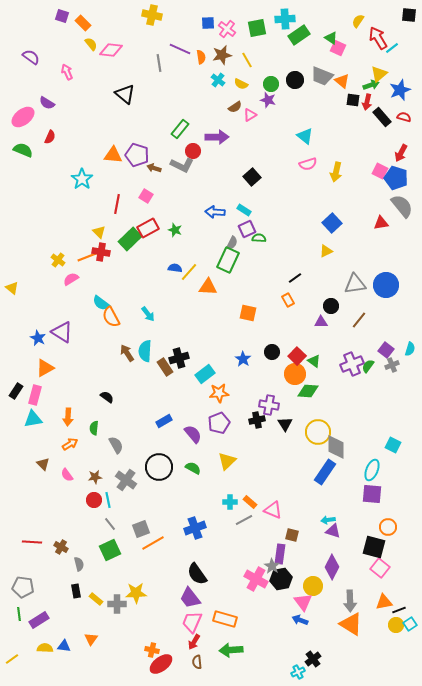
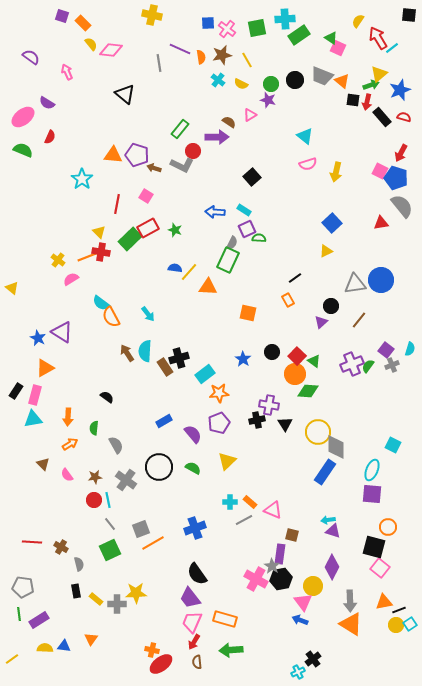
brown semicircle at (235, 107): moved 6 px left, 15 px down; rotated 112 degrees counterclockwise
blue circle at (386, 285): moved 5 px left, 5 px up
purple triangle at (321, 322): rotated 40 degrees counterclockwise
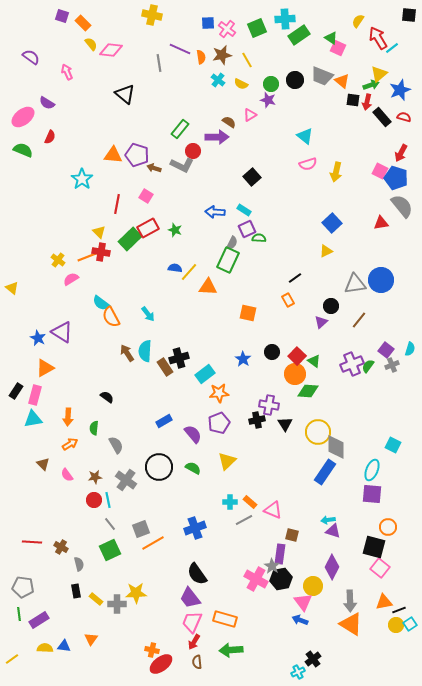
green square at (257, 28): rotated 12 degrees counterclockwise
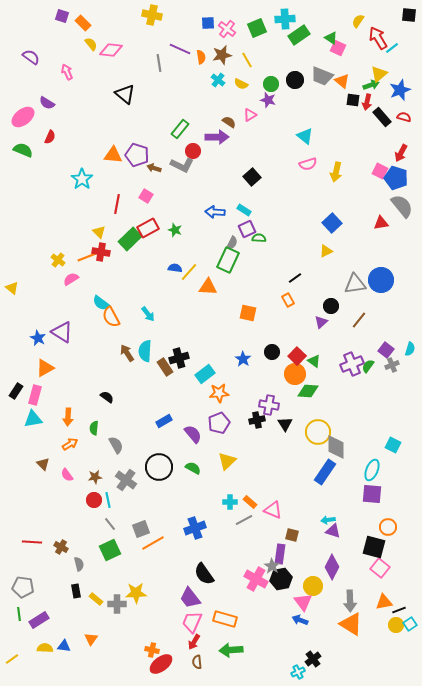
black semicircle at (197, 574): moved 7 px right
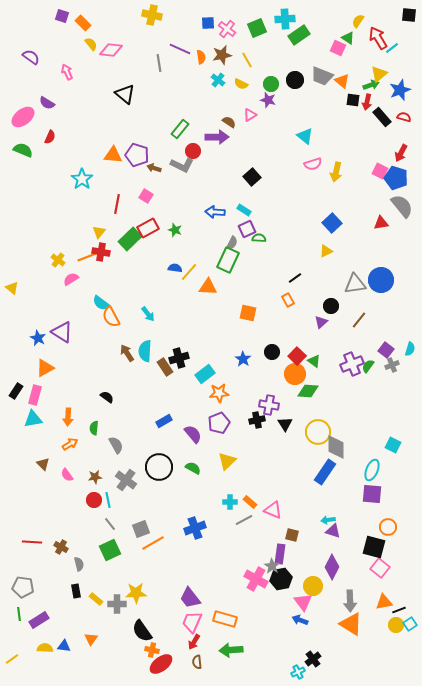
green triangle at (331, 38): moved 17 px right
pink semicircle at (308, 164): moved 5 px right
yellow triangle at (99, 232): rotated 24 degrees clockwise
black semicircle at (204, 574): moved 62 px left, 57 px down
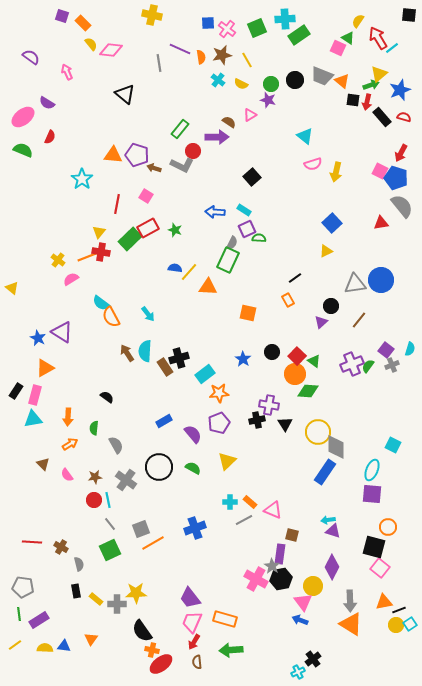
yellow line at (12, 659): moved 3 px right, 14 px up
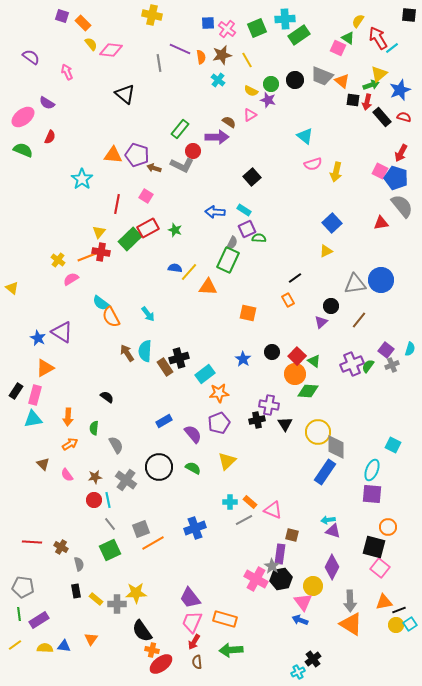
yellow semicircle at (241, 84): moved 10 px right, 7 px down
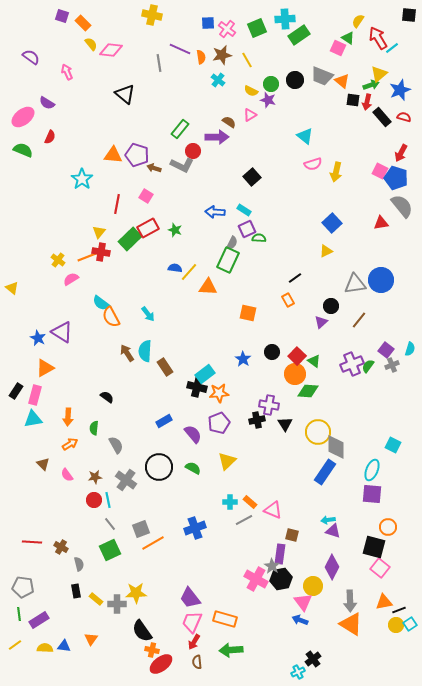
black cross at (179, 358): moved 18 px right, 29 px down; rotated 30 degrees clockwise
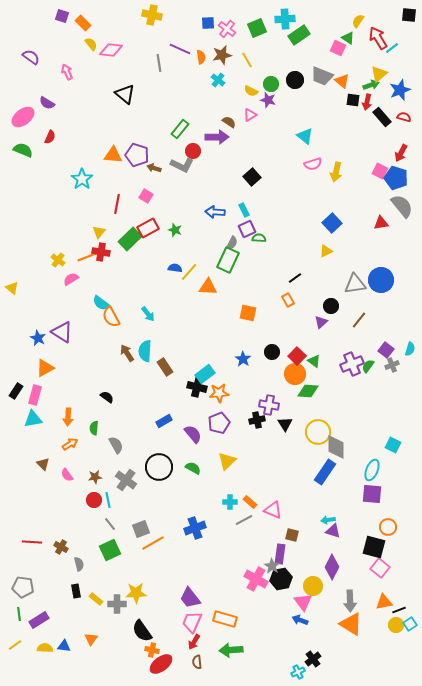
cyan rectangle at (244, 210): rotated 32 degrees clockwise
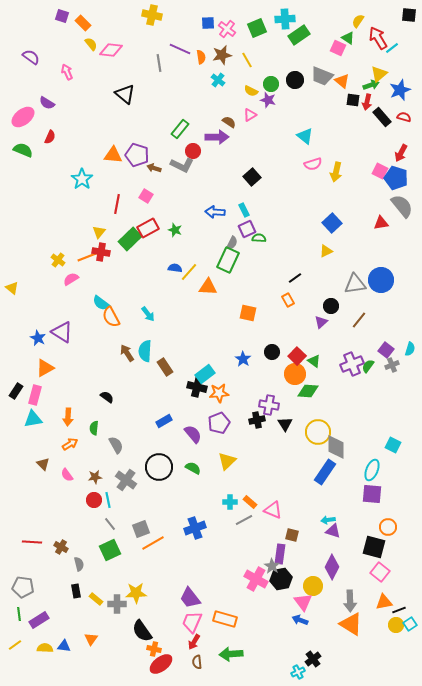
pink square at (380, 568): moved 4 px down
orange cross at (152, 650): moved 2 px right, 1 px up
green arrow at (231, 650): moved 4 px down
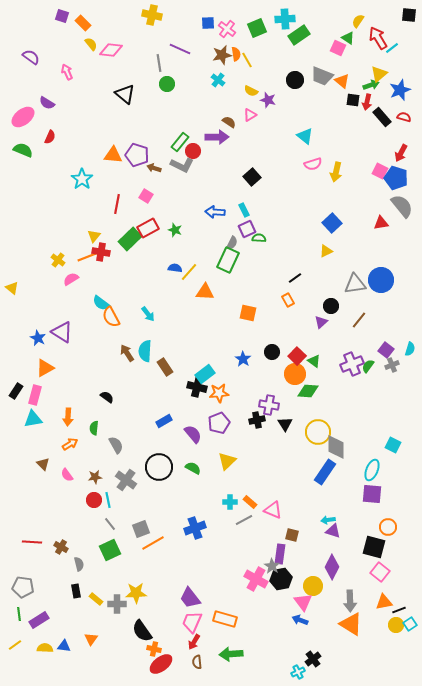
orange semicircle at (201, 57): moved 35 px right, 3 px up
green circle at (271, 84): moved 104 px left
green rectangle at (180, 129): moved 13 px down
yellow triangle at (99, 232): moved 5 px left, 4 px down
orange triangle at (208, 287): moved 3 px left, 5 px down
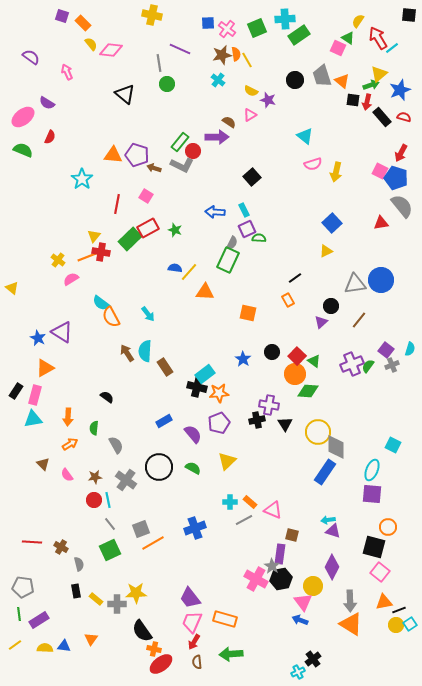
gray trapezoid at (322, 76): rotated 50 degrees clockwise
